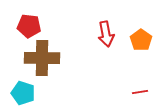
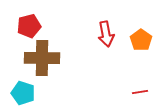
red pentagon: rotated 20 degrees counterclockwise
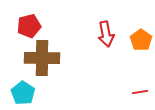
cyan pentagon: rotated 15 degrees clockwise
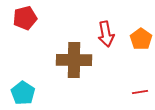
red pentagon: moved 4 px left, 8 px up
orange pentagon: moved 1 px up
brown cross: moved 32 px right, 2 px down
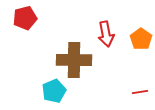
cyan pentagon: moved 31 px right, 2 px up; rotated 15 degrees clockwise
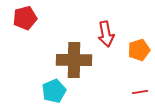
orange pentagon: moved 2 px left, 11 px down; rotated 20 degrees clockwise
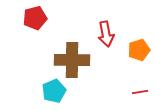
red pentagon: moved 10 px right
brown cross: moved 2 px left
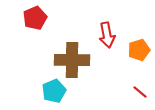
red pentagon: rotated 10 degrees counterclockwise
red arrow: moved 1 px right, 1 px down
red line: rotated 49 degrees clockwise
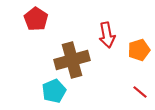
red pentagon: moved 1 px right, 1 px down; rotated 15 degrees counterclockwise
brown cross: rotated 16 degrees counterclockwise
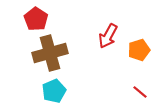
red arrow: moved 1 px right, 1 px down; rotated 40 degrees clockwise
brown cross: moved 22 px left, 7 px up
